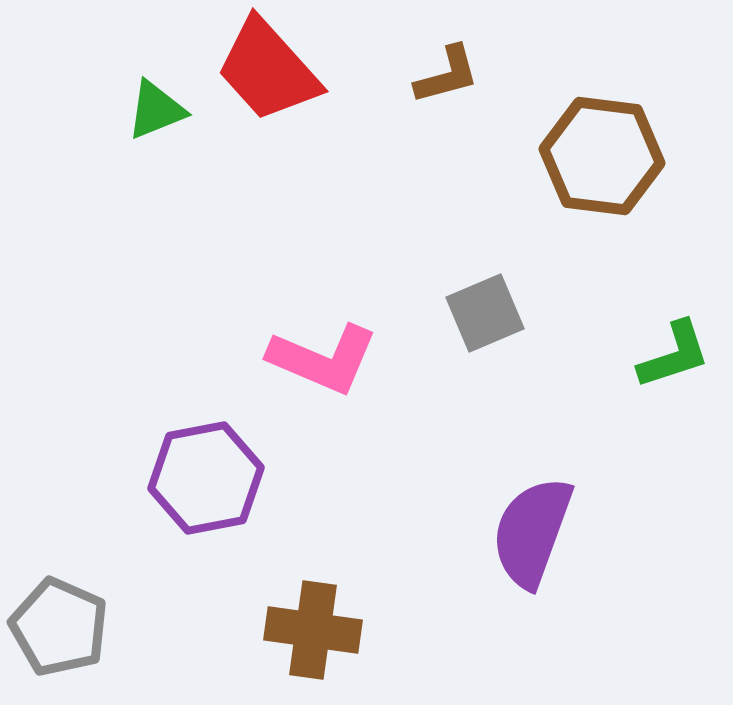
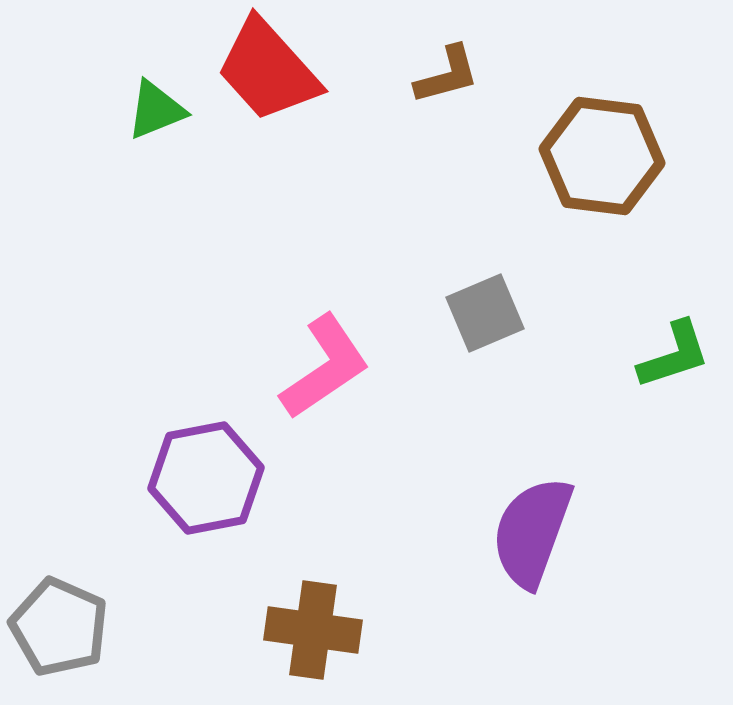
pink L-shape: moved 2 px right, 8 px down; rotated 57 degrees counterclockwise
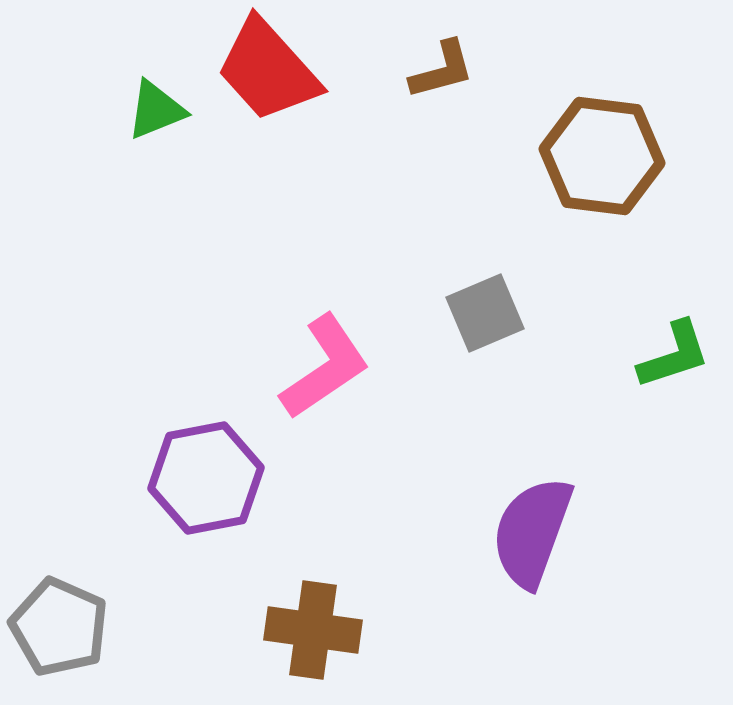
brown L-shape: moved 5 px left, 5 px up
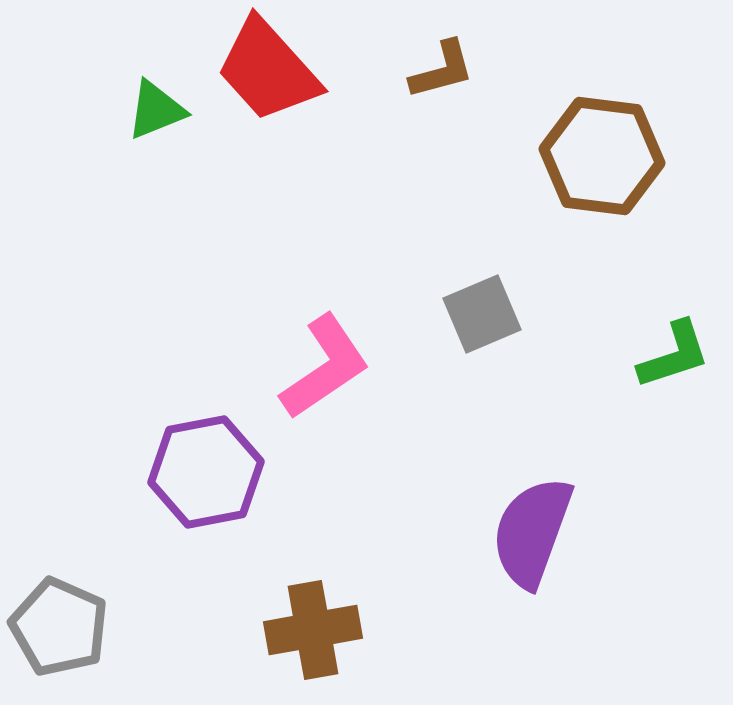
gray square: moved 3 px left, 1 px down
purple hexagon: moved 6 px up
brown cross: rotated 18 degrees counterclockwise
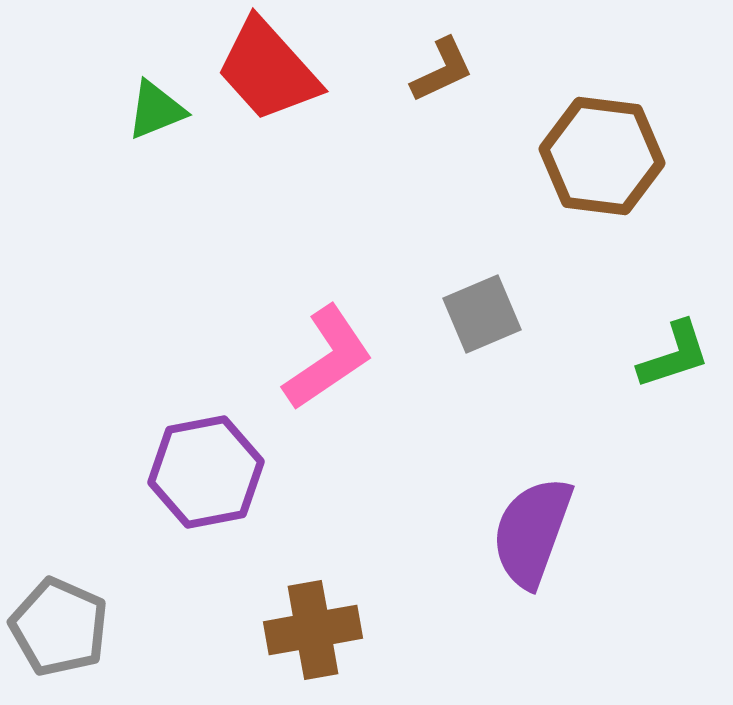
brown L-shape: rotated 10 degrees counterclockwise
pink L-shape: moved 3 px right, 9 px up
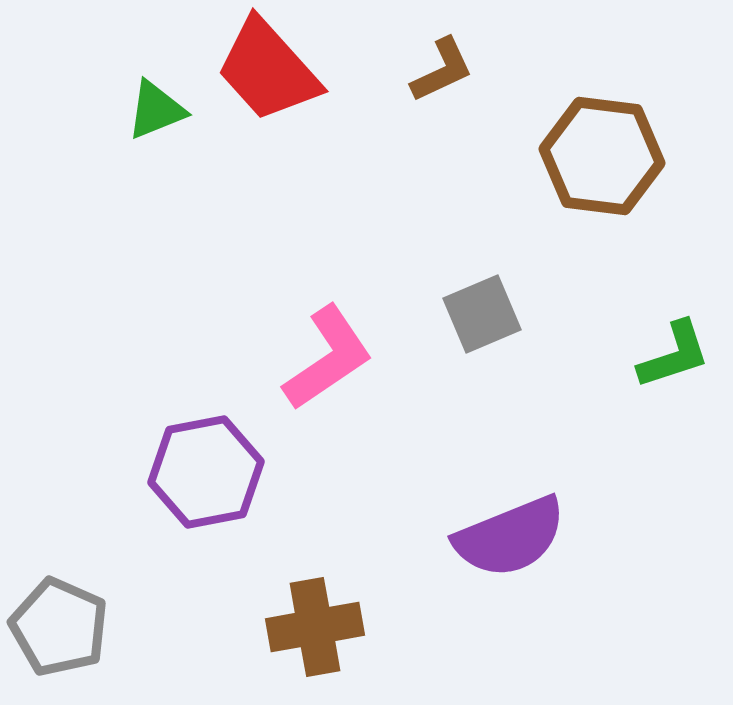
purple semicircle: moved 22 px left, 5 px down; rotated 132 degrees counterclockwise
brown cross: moved 2 px right, 3 px up
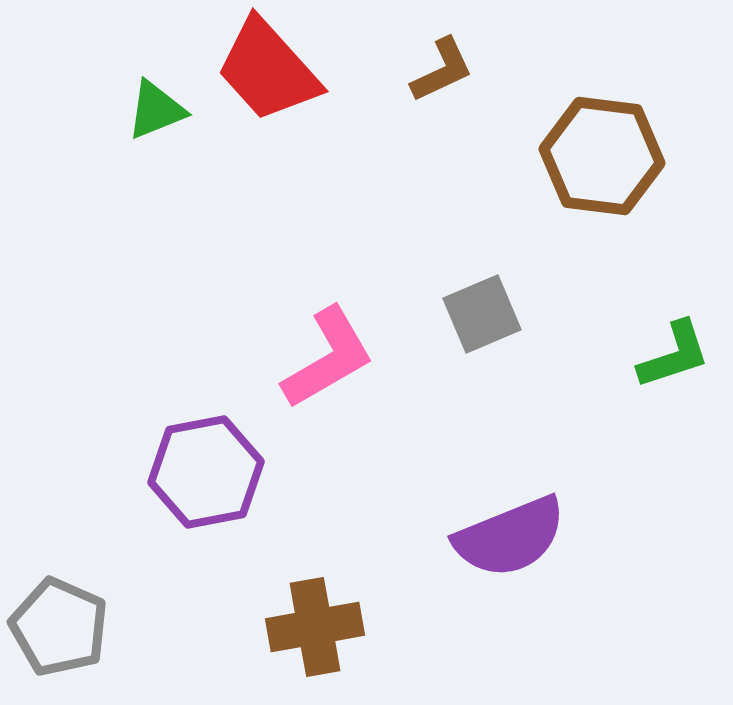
pink L-shape: rotated 4 degrees clockwise
